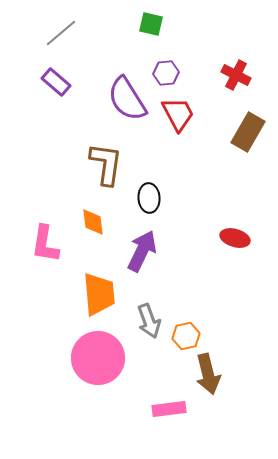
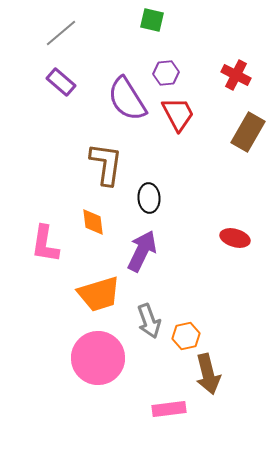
green square: moved 1 px right, 4 px up
purple rectangle: moved 5 px right
orange trapezoid: rotated 78 degrees clockwise
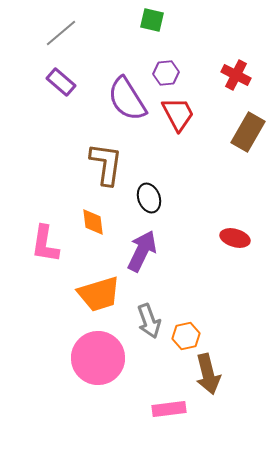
black ellipse: rotated 16 degrees counterclockwise
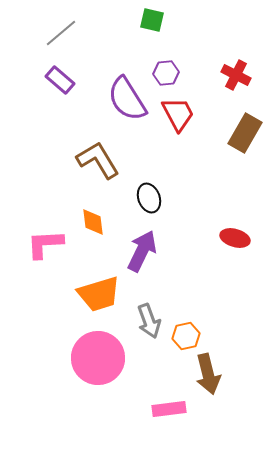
purple rectangle: moved 1 px left, 2 px up
brown rectangle: moved 3 px left, 1 px down
brown L-shape: moved 8 px left, 4 px up; rotated 39 degrees counterclockwise
pink L-shape: rotated 78 degrees clockwise
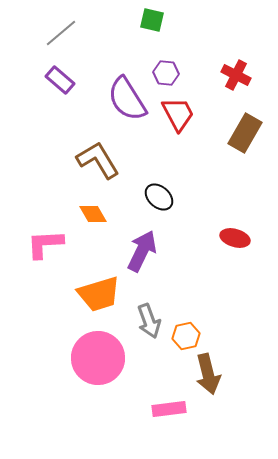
purple hexagon: rotated 10 degrees clockwise
black ellipse: moved 10 px right, 1 px up; rotated 28 degrees counterclockwise
orange diamond: moved 8 px up; rotated 24 degrees counterclockwise
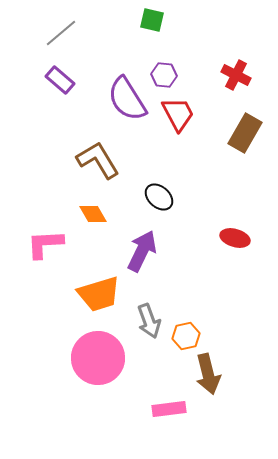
purple hexagon: moved 2 px left, 2 px down
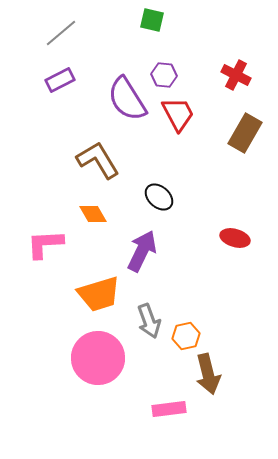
purple rectangle: rotated 68 degrees counterclockwise
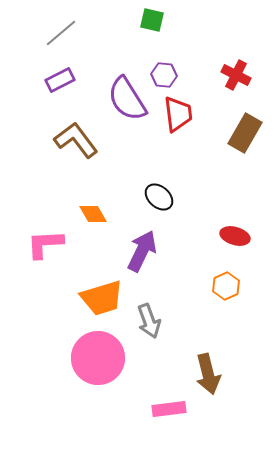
red trapezoid: rotated 21 degrees clockwise
brown L-shape: moved 22 px left, 20 px up; rotated 6 degrees counterclockwise
red ellipse: moved 2 px up
orange trapezoid: moved 3 px right, 4 px down
orange hexagon: moved 40 px right, 50 px up; rotated 12 degrees counterclockwise
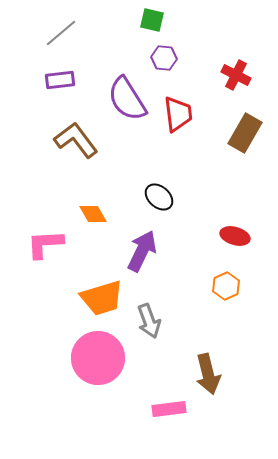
purple hexagon: moved 17 px up
purple rectangle: rotated 20 degrees clockwise
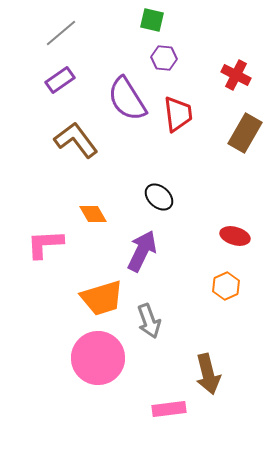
purple rectangle: rotated 28 degrees counterclockwise
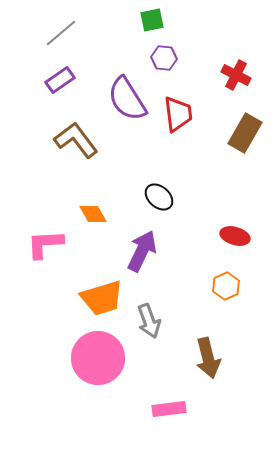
green square: rotated 25 degrees counterclockwise
brown arrow: moved 16 px up
